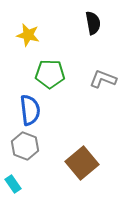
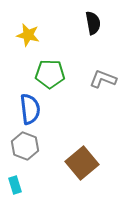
blue semicircle: moved 1 px up
cyan rectangle: moved 2 px right, 1 px down; rotated 18 degrees clockwise
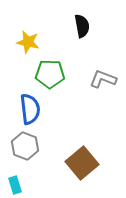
black semicircle: moved 11 px left, 3 px down
yellow star: moved 7 px down
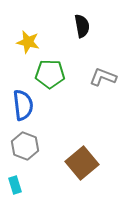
gray L-shape: moved 2 px up
blue semicircle: moved 7 px left, 4 px up
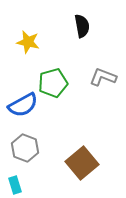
green pentagon: moved 3 px right, 9 px down; rotated 16 degrees counterclockwise
blue semicircle: rotated 68 degrees clockwise
gray hexagon: moved 2 px down
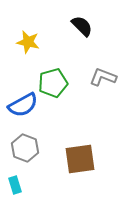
black semicircle: rotated 35 degrees counterclockwise
brown square: moved 2 px left, 4 px up; rotated 32 degrees clockwise
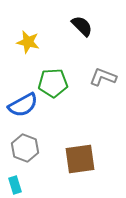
green pentagon: rotated 12 degrees clockwise
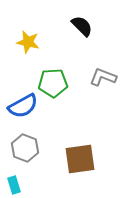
blue semicircle: moved 1 px down
cyan rectangle: moved 1 px left
